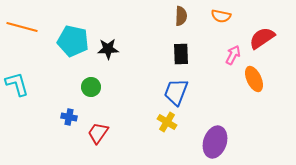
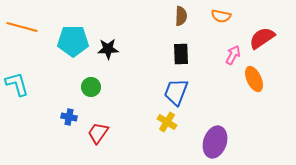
cyan pentagon: rotated 12 degrees counterclockwise
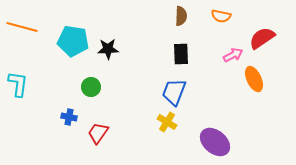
cyan pentagon: rotated 8 degrees clockwise
pink arrow: rotated 36 degrees clockwise
cyan L-shape: moved 1 px right; rotated 24 degrees clockwise
blue trapezoid: moved 2 px left
purple ellipse: rotated 68 degrees counterclockwise
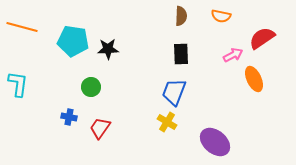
red trapezoid: moved 2 px right, 5 px up
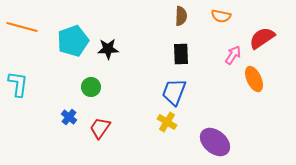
cyan pentagon: rotated 28 degrees counterclockwise
pink arrow: rotated 30 degrees counterclockwise
blue cross: rotated 28 degrees clockwise
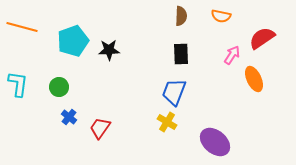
black star: moved 1 px right, 1 px down
pink arrow: moved 1 px left
green circle: moved 32 px left
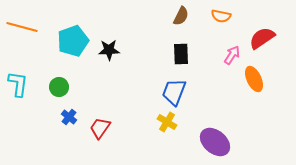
brown semicircle: rotated 24 degrees clockwise
